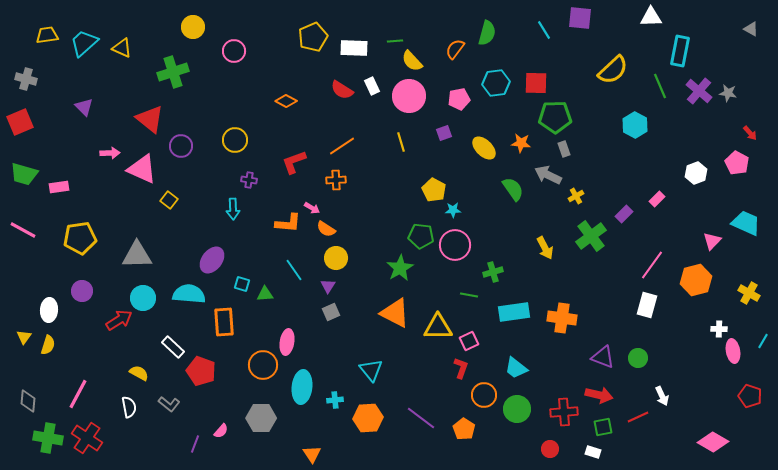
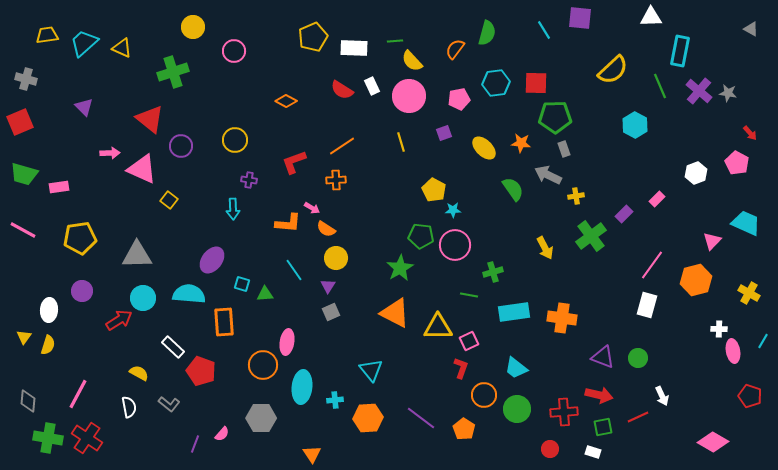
yellow cross at (576, 196): rotated 21 degrees clockwise
pink semicircle at (221, 431): moved 1 px right, 3 px down
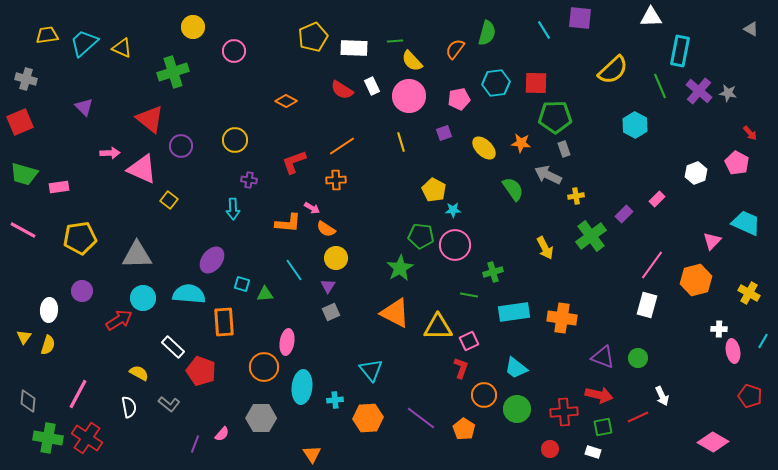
orange circle at (263, 365): moved 1 px right, 2 px down
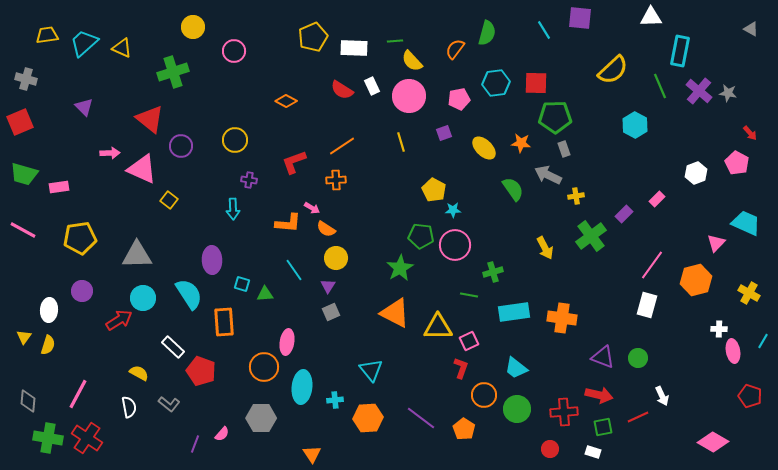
pink triangle at (712, 241): moved 4 px right, 2 px down
purple ellipse at (212, 260): rotated 40 degrees counterclockwise
cyan semicircle at (189, 294): rotated 52 degrees clockwise
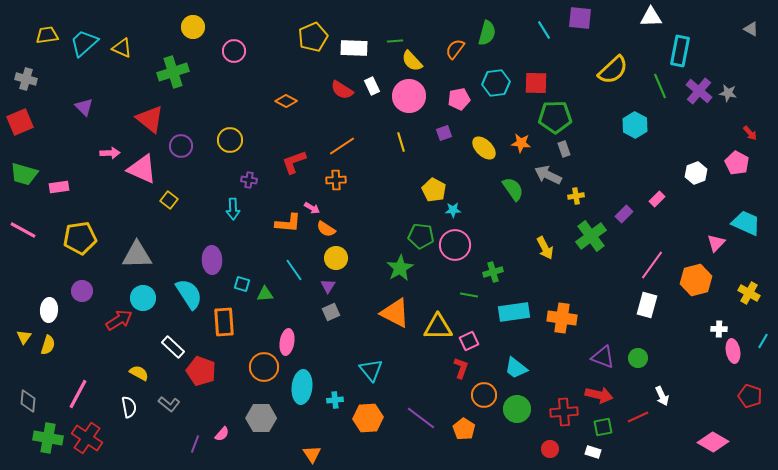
yellow circle at (235, 140): moved 5 px left
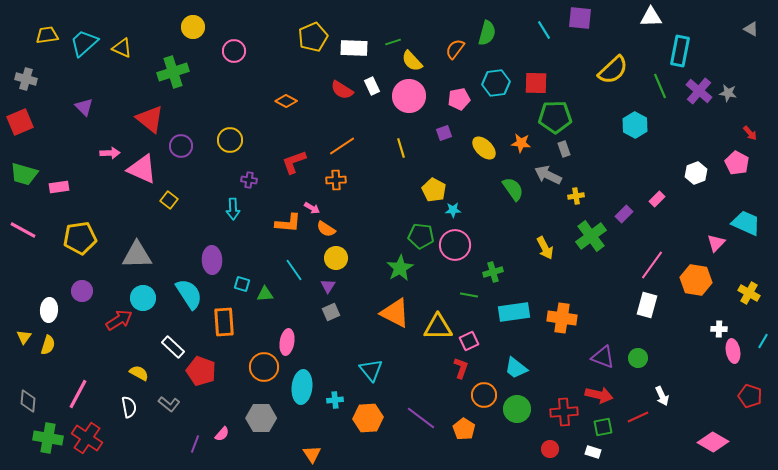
green line at (395, 41): moved 2 px left, 1 px down; rotated 14 degrees counterclockwise
yellow line at (401, 142): moved 6 px down
orange hexagon at (696, 280): rotated 24 degrees clockwise
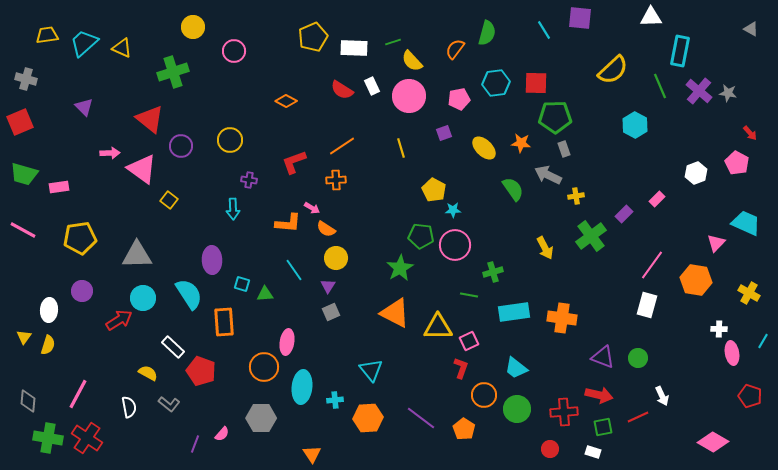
pink triangle at (142, 169): rotated 12 degrees clockwise
pink ellipse at (733, 351): moved 1 px left, 2 px down
yellow semicircle at (139, 373): moved 9 px right
